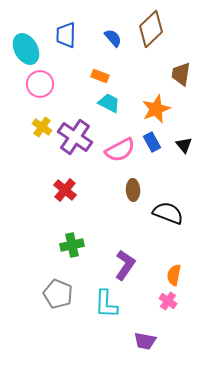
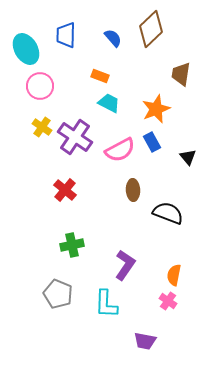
pink circle: moved 2 px down
black triangle: moved 4 px right, 12 px down
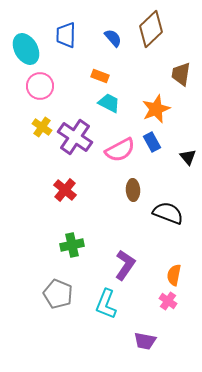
cyan L-shape: rotated 20 degrees clockwise
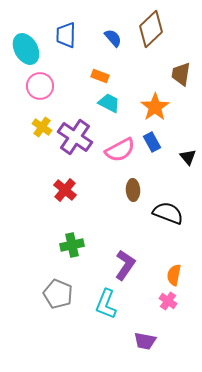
orange star: moved 1 px left, 2 px up; rotated 12 degrees counterclockwise
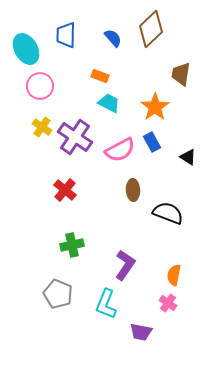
black triangle: rotated 18 degrees counterclockwise
pink cross: moved 2 px down
purple trapezoid: moved 4 px left, 9 px up
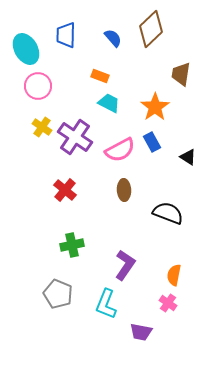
pink circle: moved 2 px left
brown ellipse: moved 9 px left
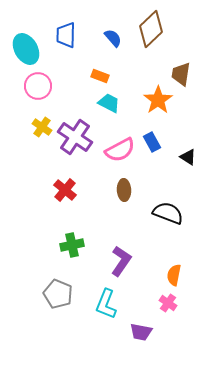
orange star: moved 3 px right, 7 px up
purple L-shape: moved 4 px left, 4 px up
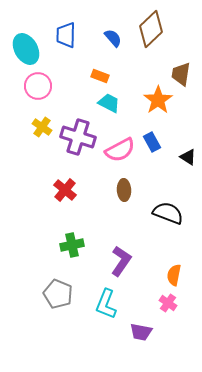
purple cross: moved 3 px right; rotated 16 degrees counterclockwise
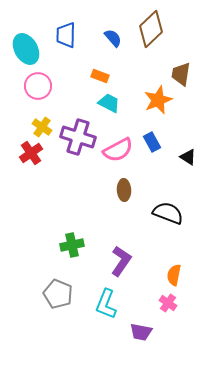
orange star: rotated 12 degrees clockwise
pink semicircle: moved 2 px left
red cross: moved 34 px left, 37 px up; rotated 15 degrees clockwise
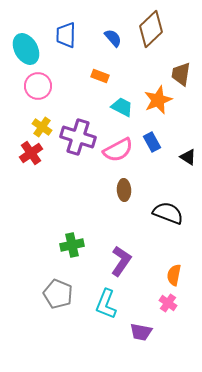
cyan trapezoid: moved 13 px right, 4 px down
